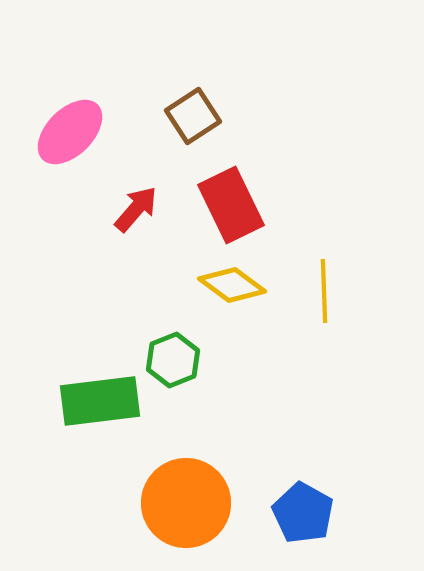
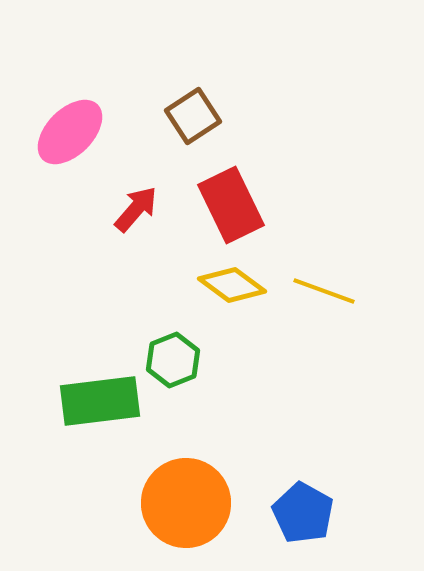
yellow line: rotated 68 degrees counterclockwise
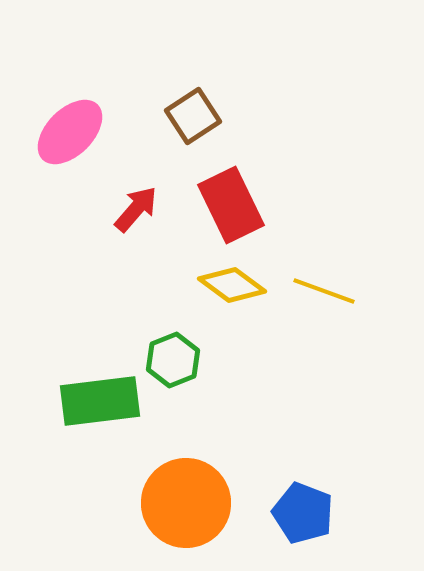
blue pentagon: rotated 8 degrees counterclockwise
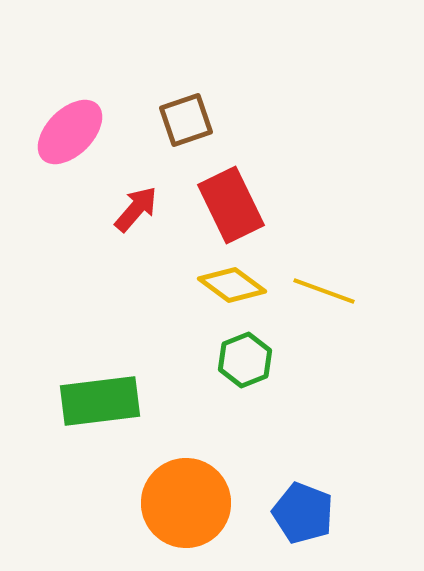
brown square: moved 7 px left, 4 px down; rotated 14 degrees clockwise
green hexagon: moved 72 px right
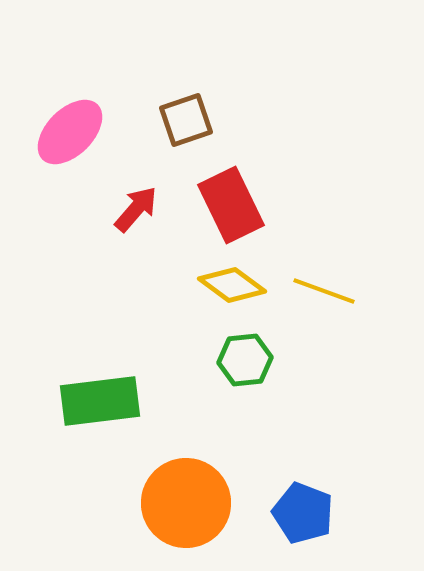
green hexagon: rotated 16 degrees clockwise
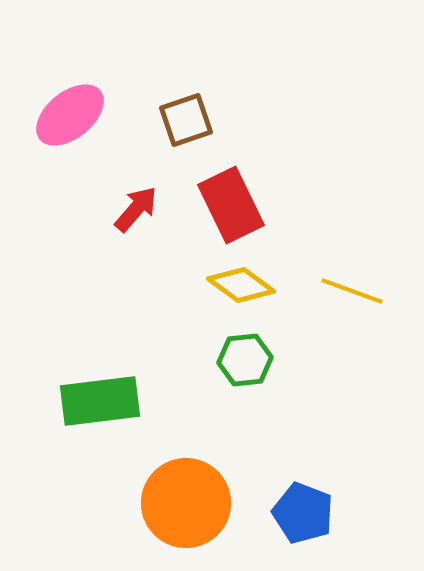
pink ellipse: moved 17 px up; rotated 6 degrees clockwise
yellow diamond: moved 9 px right
yellow line: moved 28 px right
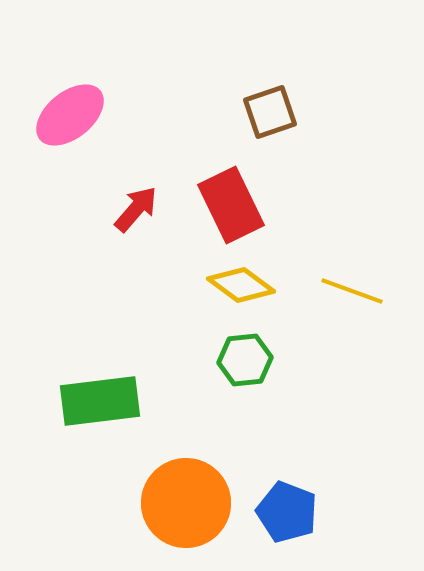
brown square: moved 84 px right, 8 px up
blue pentagon: moved 16 px left, 1 px up
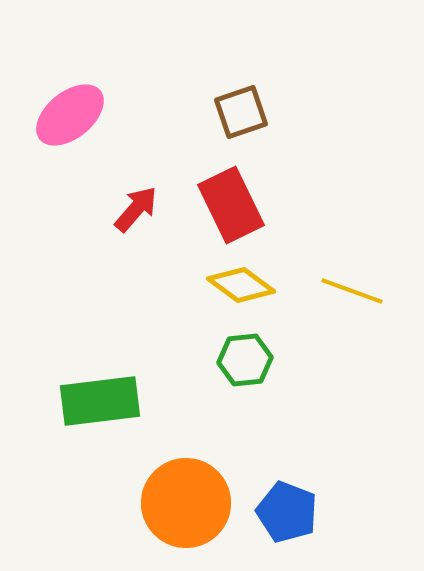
brown square: moved 29 px left
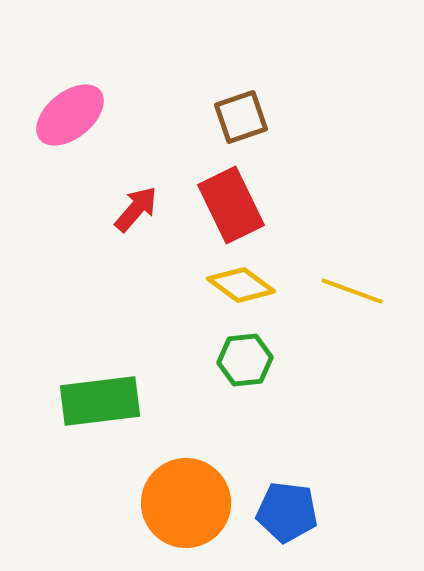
brown square: moved 5 px down
blue pentagon: rotated 14 degrees counterclockwise
